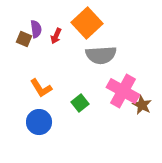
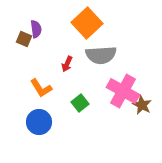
red arrow: moved 11 px right, 28 px down
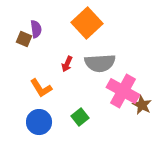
gray semicircle: moved 1 px left, 8 px down
green square: moved 14 px down
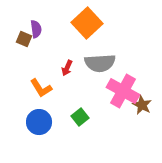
red arrow: moved 4 px down
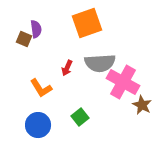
orange square: rotated 24 degrees clockwise
pink cross: moved 9 px up
blue circle: moved 1 px left, 3 px down
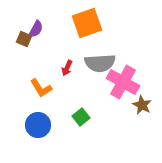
purple semicircle: rotated 36 degrees clockwise
green square: moved 1 px right
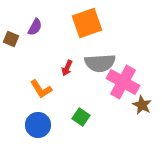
purple semicircle: moved 1 px left, 2 px up
brown square: moved 13 px left
orange L-shape: moved 1 px down
green square: rotated 18 degrees counterclockwise
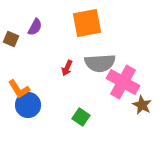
orange square: rotated 8 degrees clockwise
orange L-shape: moved 22 px left
blue circle: moved 10 px left, 20 px up
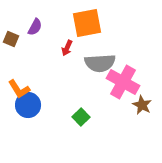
red arrow: moved 20 px up
green square: rotated 12 degrees clockwise
